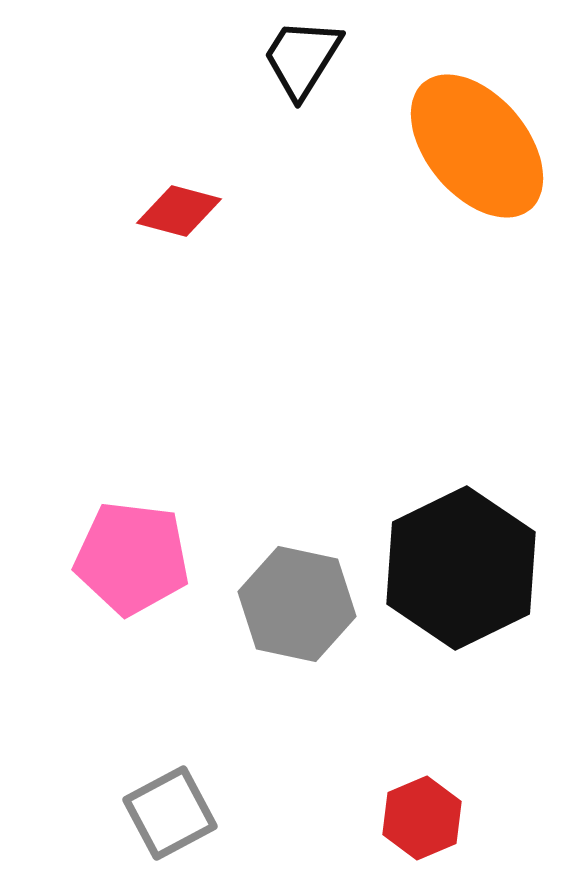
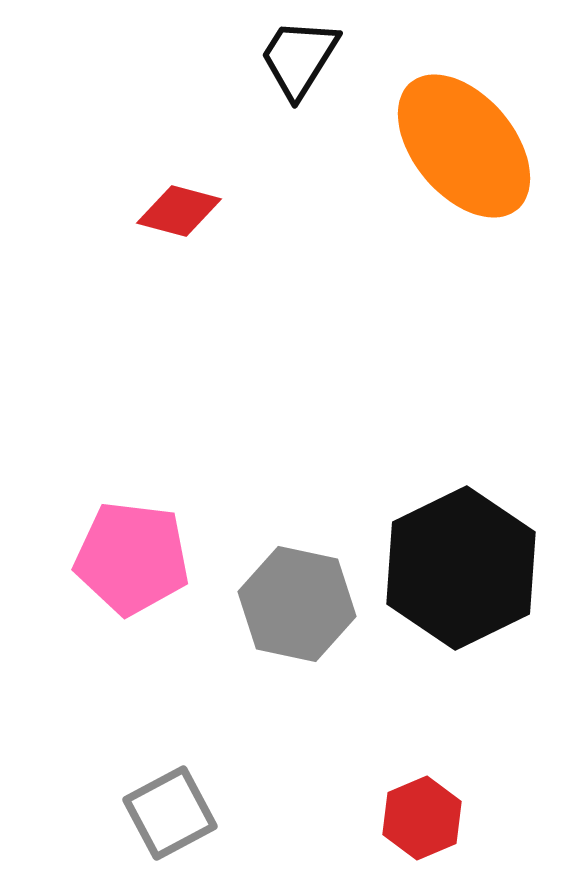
black trapezoid: moved 3 px left
orange ellipse: moved 13 px left
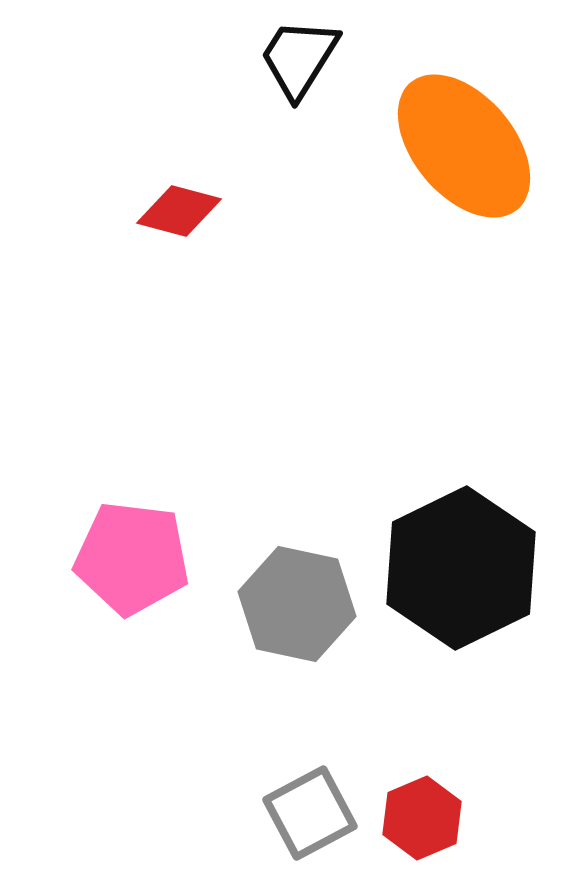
gray square: moved 140 px right
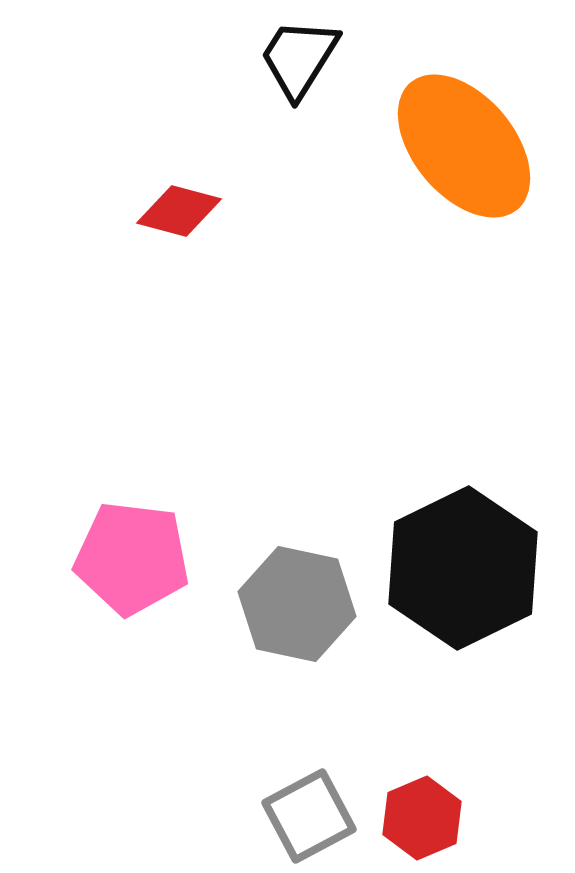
black hexagon: moved 2 px right
gray square: moved 1 px left, 3 px down
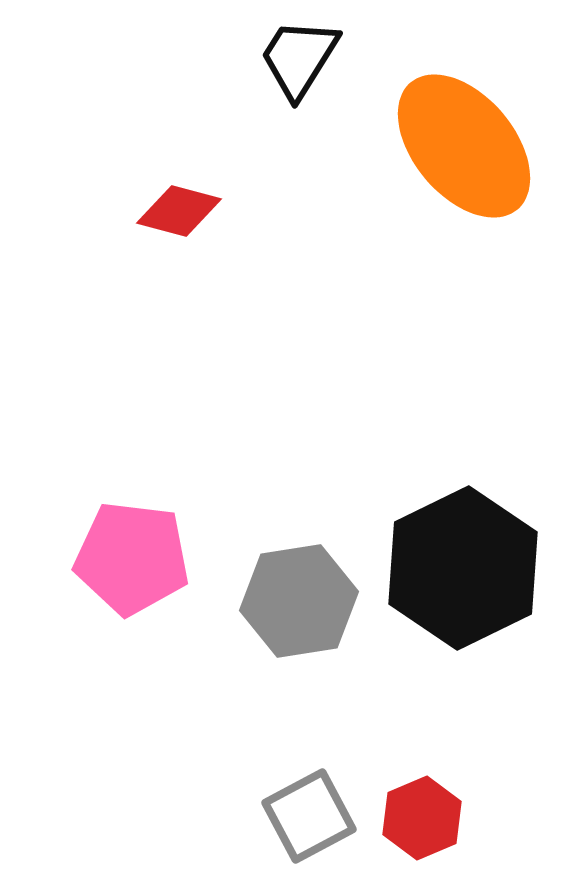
gray hexagon: moved 2 px right, 3 px up; rotated 21 degrees counterclockwise
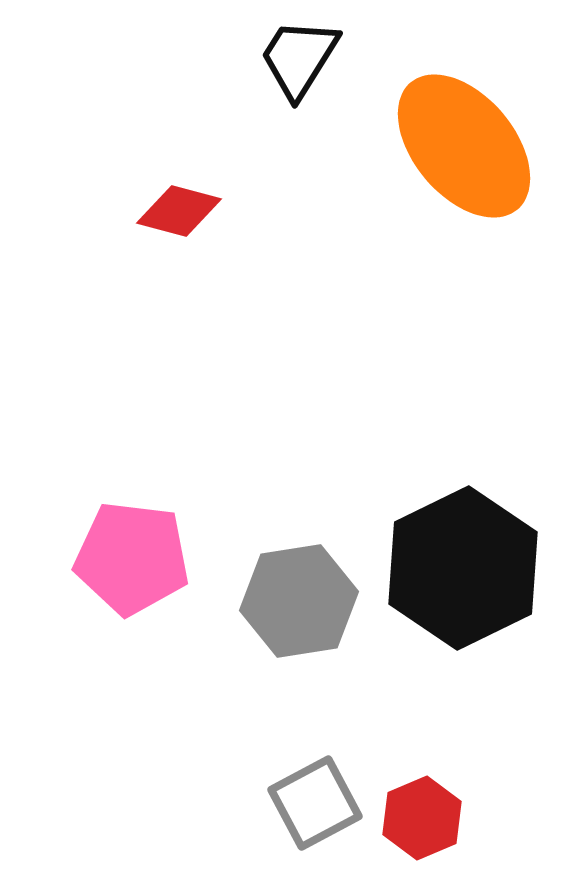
gray square: moved 6 px right, 13 px up
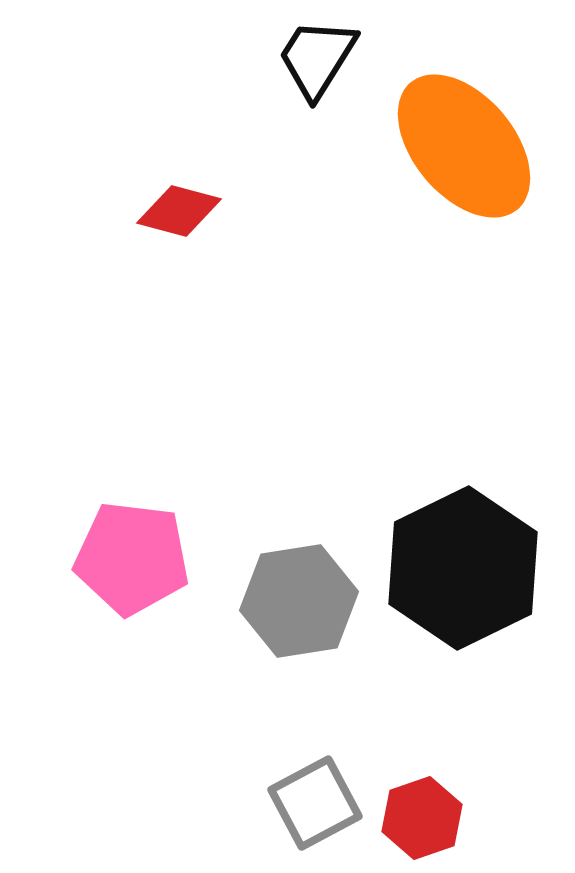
black trapezoid: moved 18 px right
red hexagon: rotated 4 degrees clockwise
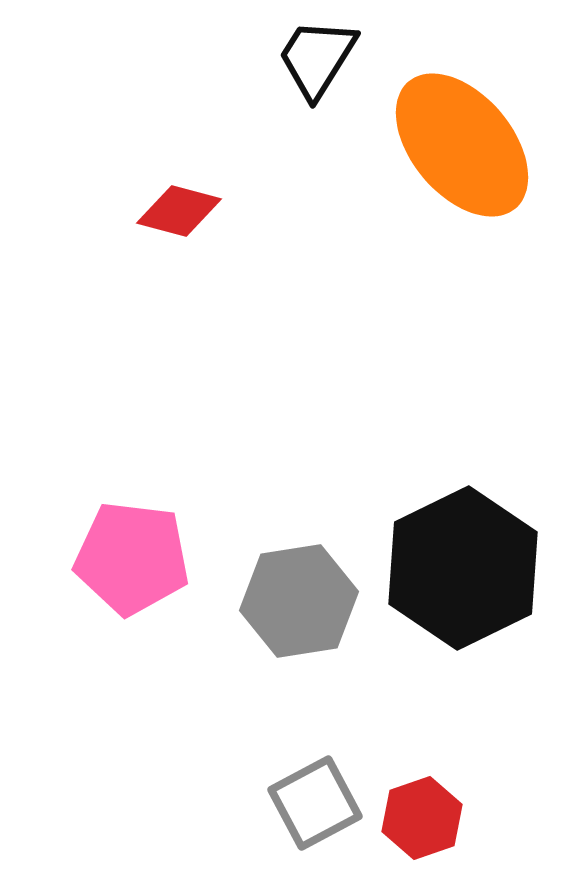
orange ellipse: moved 2 px left, 1 px up
